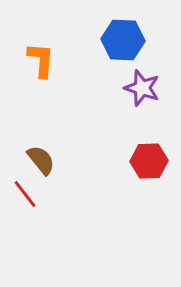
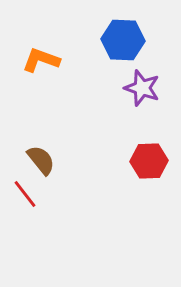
orange L-shape: rotated 75 degrees counterclockwise
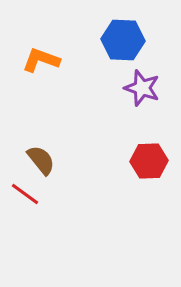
red line: rotated 16 degrees counterclockwise
